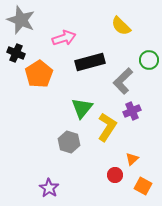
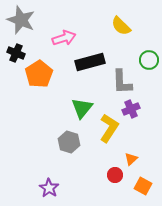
gray L-shape: moved 1 px left, 1 px down; rotated 48 degrees counterclockwise
purple cross: moved 1 px left, 2 px up
yellow L-shape: moved 2 px right, 1 px down
orange triangle: moved 1 px left
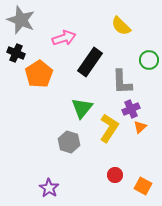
black rectangle: rotated 40 degrees counterclockwise
orange triangle: moved 9 px right, 32 px up
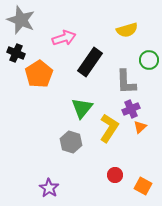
yellow semicircle: moved 6 px right, 4 px down; rotated 60 degrees counterclockwise
gray L-shape: moved 4 px right
gray hexagon: moved 2 px right
